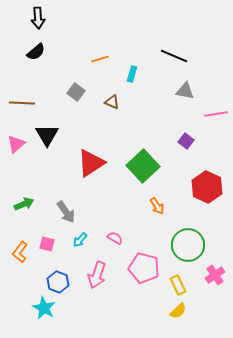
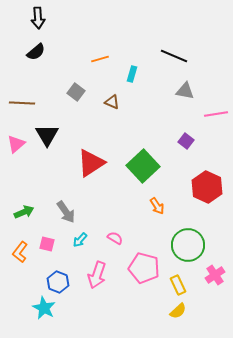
green arrow: moved 8 px down
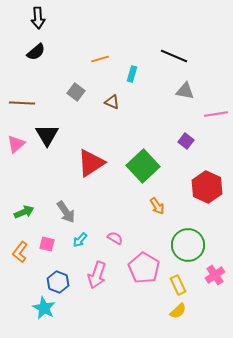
pink pentagon: rotated 16 degrees clockwise
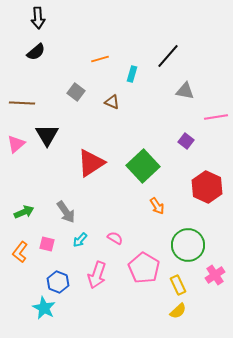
black line: moved 6 px left; rotated 72 degrees counterclockwise
pink line: moved 3 px down
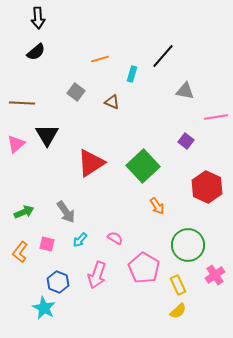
black line: moved 5 px left
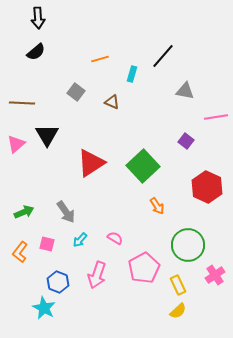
pink pentagon: rotated 12 degrees clockwise
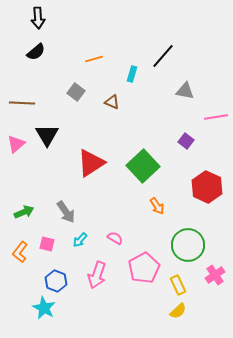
orange line: moved 6 px left
blue hexagon: moved 2 px left, 1 px up
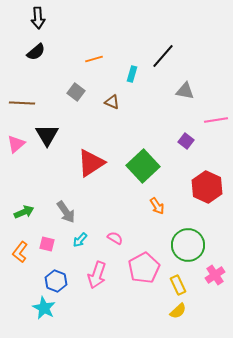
pink line: moved 3 px down
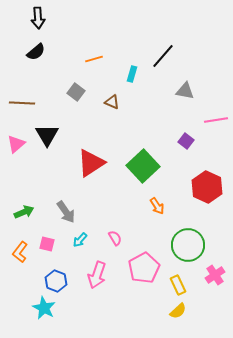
pink semicircle: rotated 28 degrees clockwise
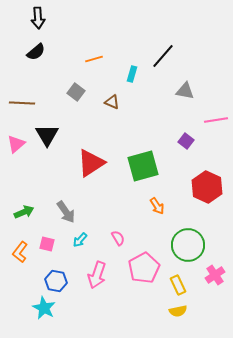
green square: rotated 28 degrees clockwise
pink semicircle: moved 3 px right
blue hexagon: rotated 10 degrees counterclockwise
yellow semicircle: rotated 30 degrees clockwise
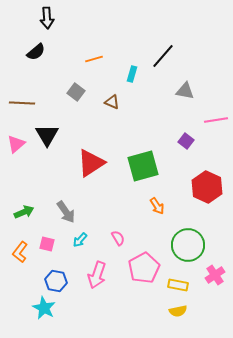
black arrow: moved 9 px right
yellow rectangle: rotated 54 degrees counterclockwise
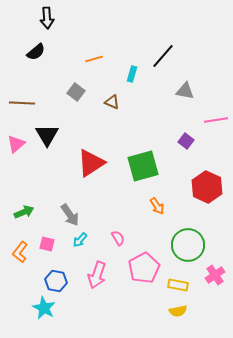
gray arrow: moved 4 px right, 3 px down
